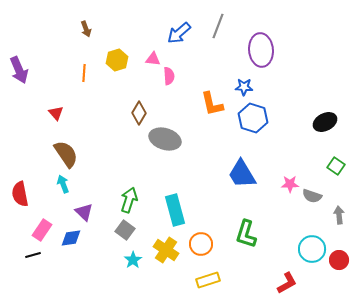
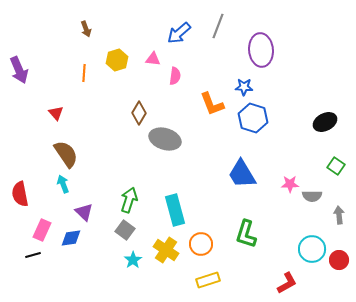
pink semicircle: moved 6 px right; rotated 12 degrees clockwise
orange L-shape: rotated 8 degrees counterclockwise
gray semicircle: rotated 18 degrees counterclockwise
pink rectangle: rotated 10 degrees counterclockwise
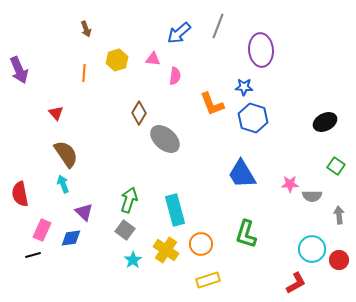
gray ellipse: rotated 24 degrees clockwise
red L-shape: moved 9 px right
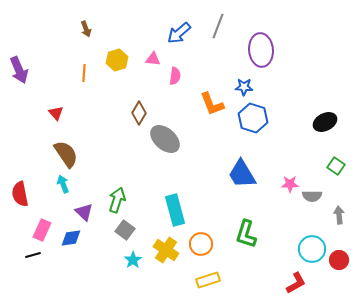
green arrow: moved 12 px left
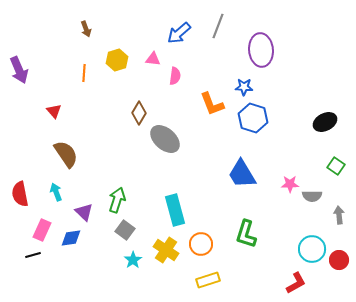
red triangle: moved 2 px left, 2 px up
cyan arrow: moved 7 px left, 8 px down
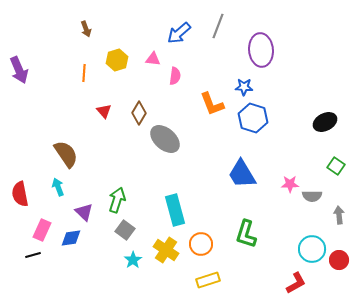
red triangle: moved 50 px right
cyan arrow: moved 2 px right, 5 px up
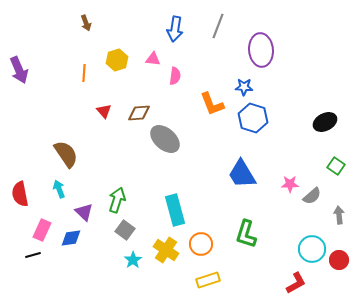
brown arrow: moved 6 px up
blue arrow: moved 4 px left, 4 px up; rotated 40 degrees counterclockwise
brown diamond: rotated 55 degrees clockwise
cyan arrow: moved 1 px right, 2 px down
gray semicircle: rotated 42 degrees counterclockwise
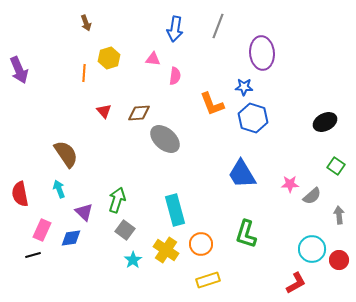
purple ellipse: moved 1 px right, 3 px down
yellow hexagon: moved 8 px left, 2 px up
